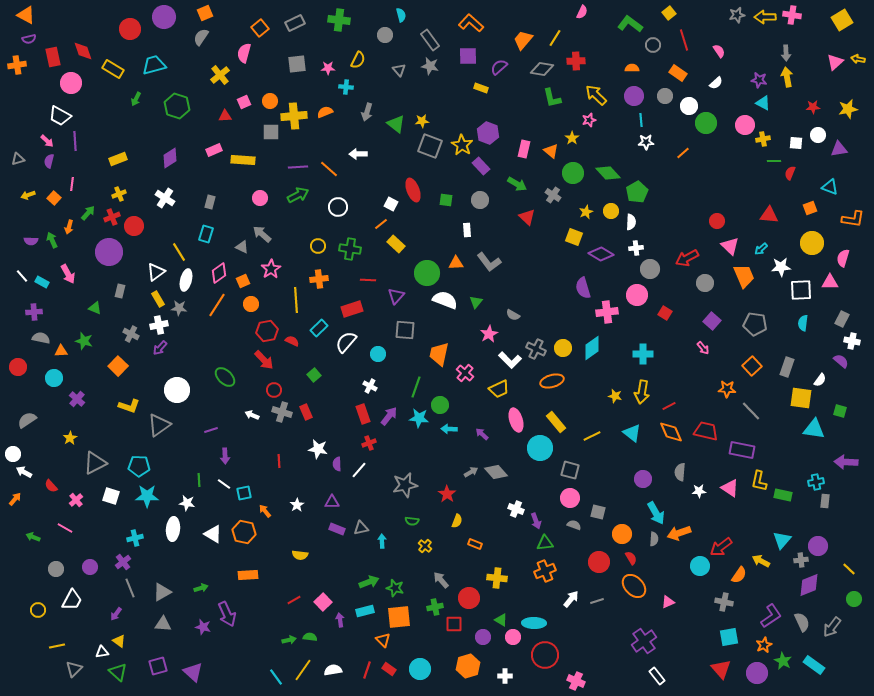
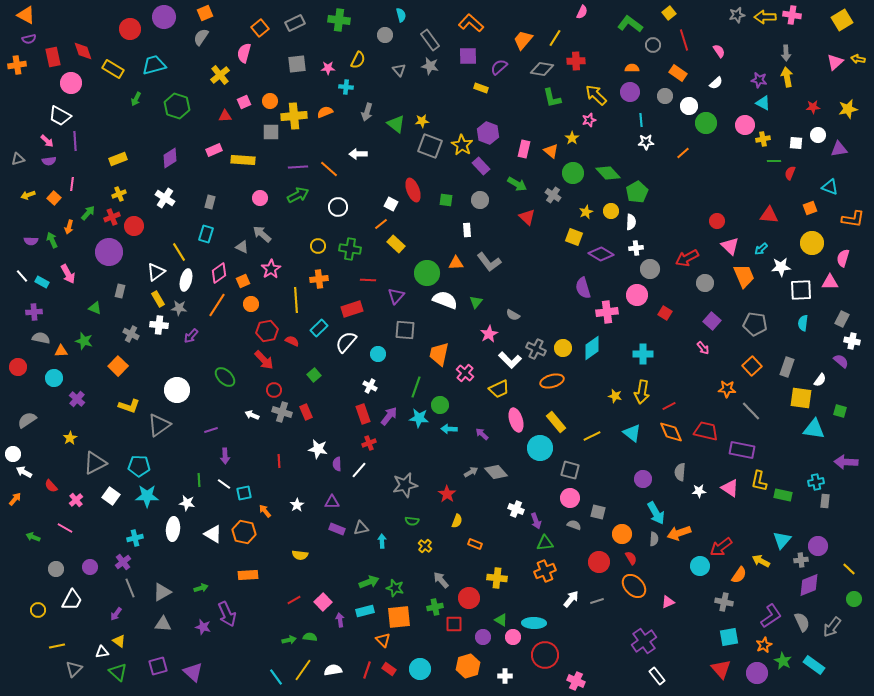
purple circle at (634, 96): moved 4 px left, 4 px up
purple semicircle at (49, 161): rotated 112 degrees counterclockwise
white cross at (159, 325): rotated 18 degrees clockwise
purple arrow at (160, 348): moved 31 px right, 12 px up
white square at (111, 496): rotated 18 degrees clockwise
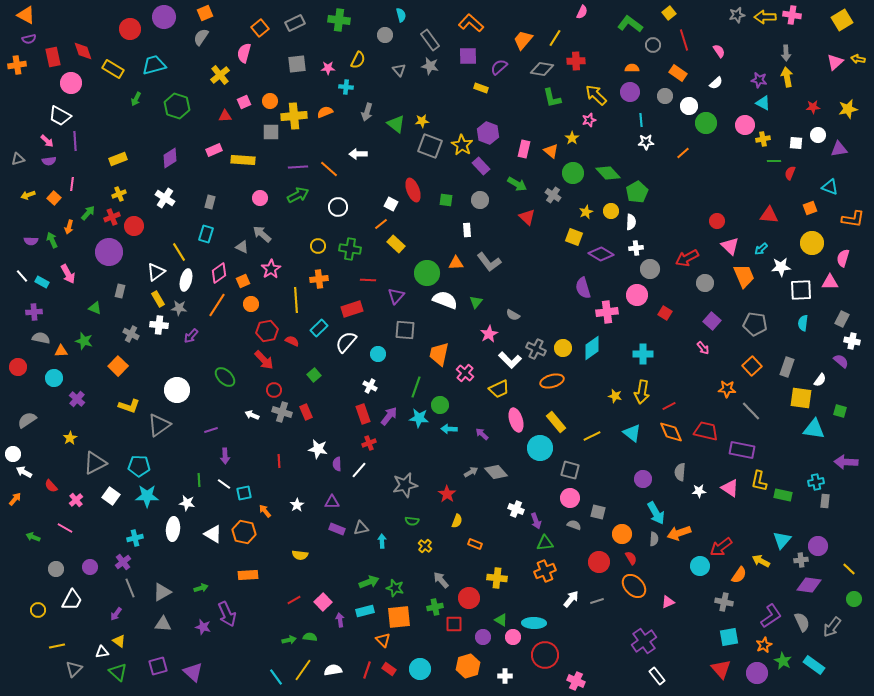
purple diamond at (809, 585): rotated 30 degrees clockwise
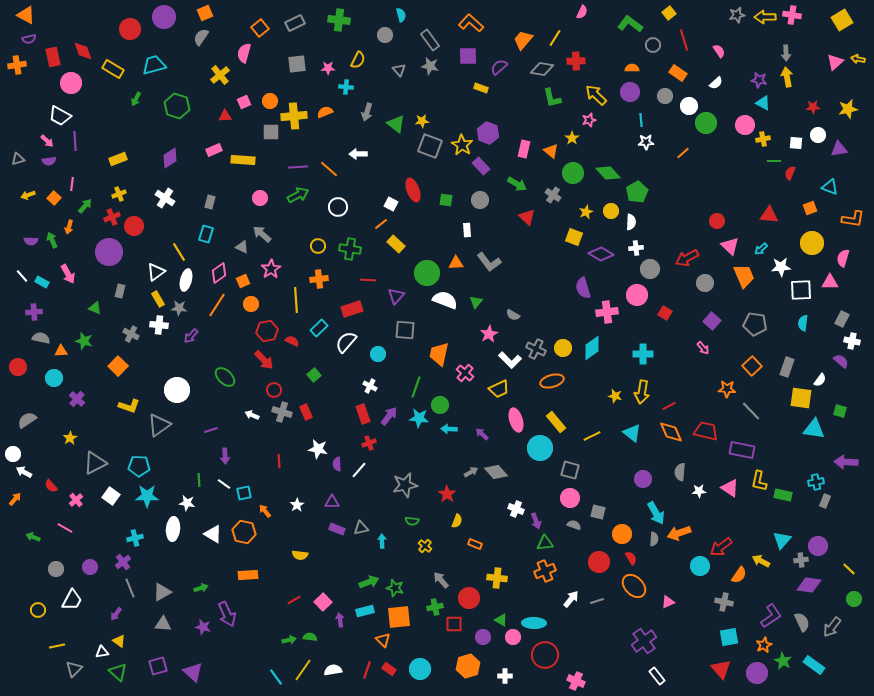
green arrow at (88, 213): moved 3 px left, 7 px up
gray rectangle at (825, 501): rotated 16 degrees clockwise
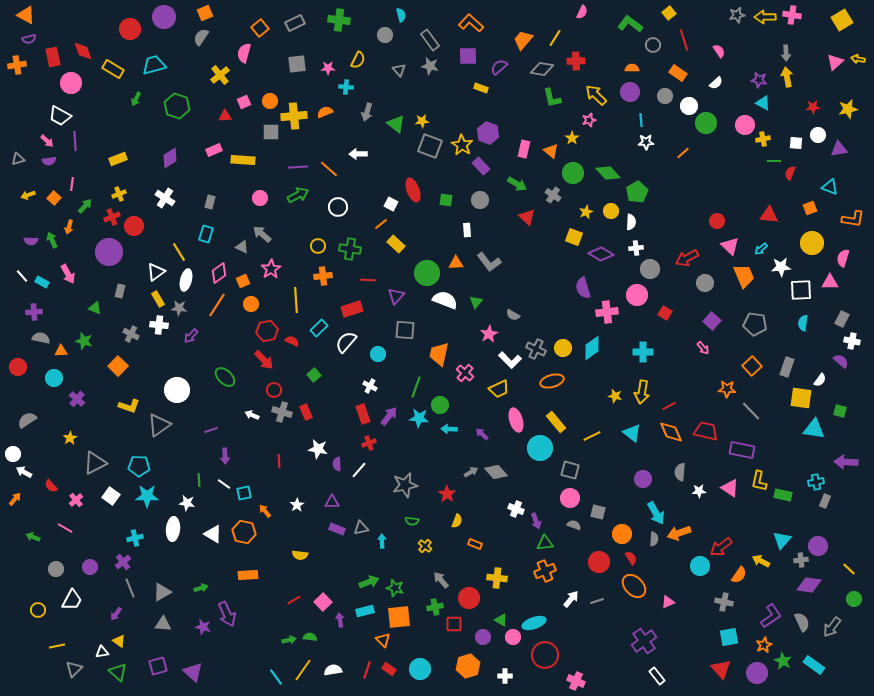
orange cross at (319, 279): moved 4 px right, 3 px up
cyan cross at (643, 354): moved 2 px up
cyan ellipse at (534, 623): rotated 20 degrees counterclockwise
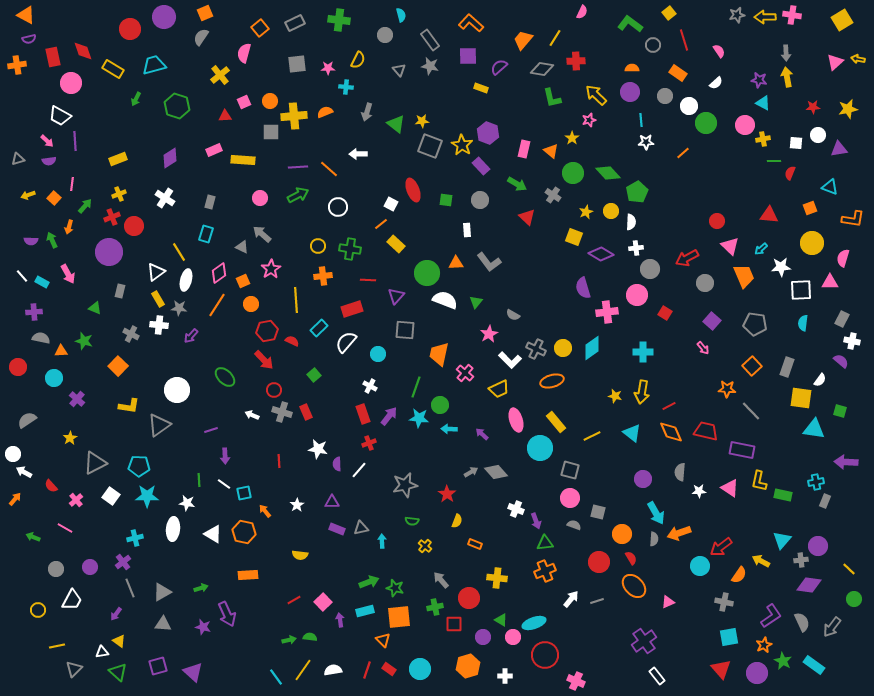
yellow L-shape at (129, 406): rotated 10 degrees counterclockwise
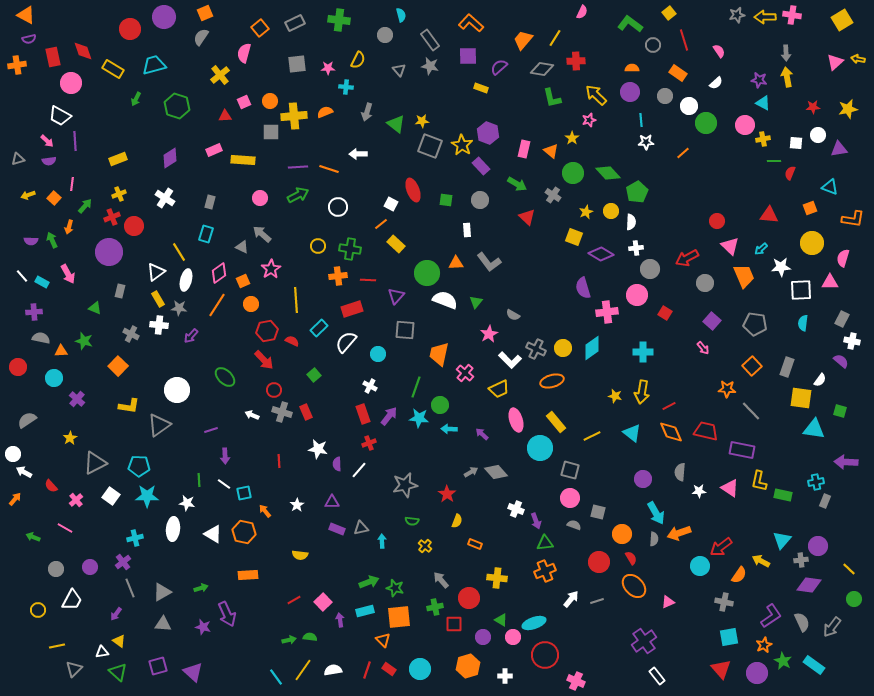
orange line at (329, 169): rotated 24 degrees counterclockwise
orange cross at (323, 276): moved 15 px right
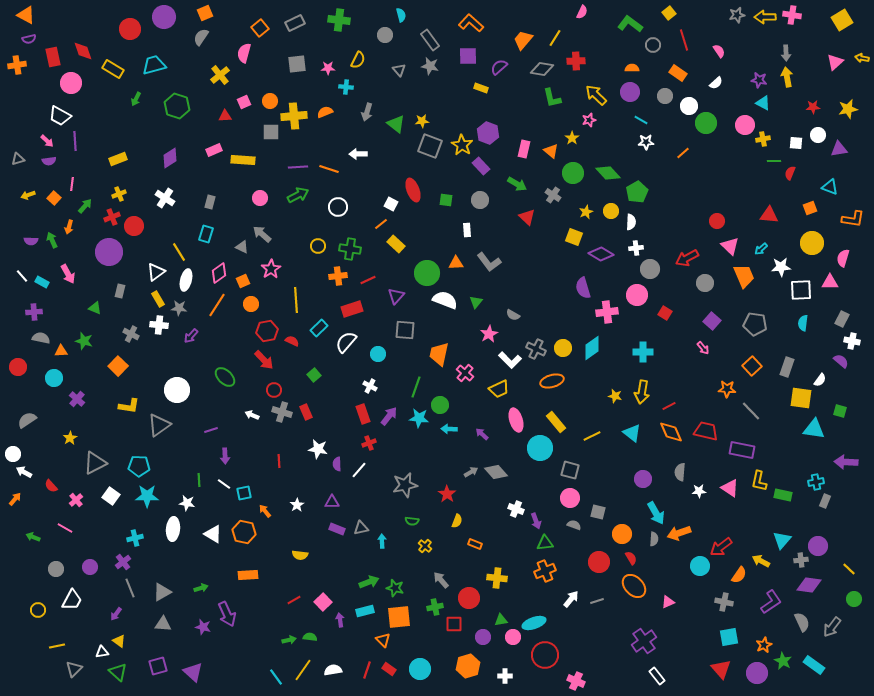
yellow arrow at (858, 59): moved 4 px right, 1 px up
cyan line at (641, 120): rotated 56 degrees counterclockwise
red line at (368, 280): rotated 28 degrees counterclockwise
purple L-shape at (771, 616): moved 14 px up
green triangle at (501, 620): rotated 40 degrees counterclockwise
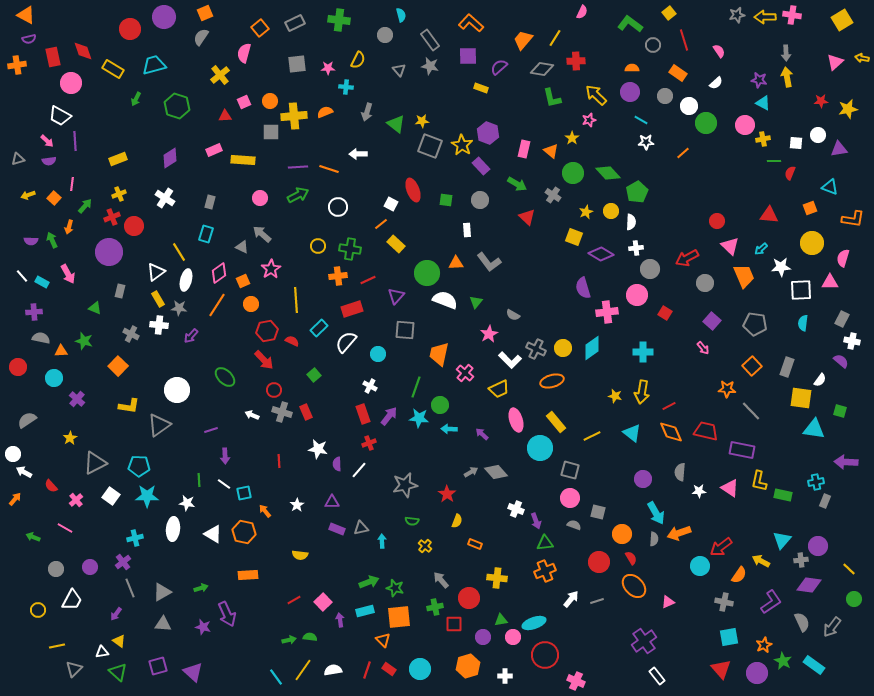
red star at (813, 107): moved 8 px right, 6 px up
